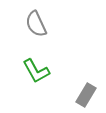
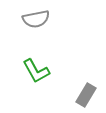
gray semicircle: moved 5 px up; rotated 76 degrees counterclockwise
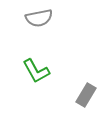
gray semicircle: moved 3 px right, 1 px up
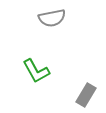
gray semicircle: moved 13 px right
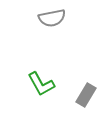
green L-shape: moved 5 px right, 13 px down
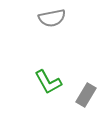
green L-shape: moved 7 px right, 2 px up
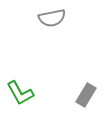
green L-shape: moved 28 px left, 11 px down
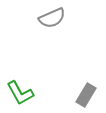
gray semicircle: rotated 12 degrees counterclockwise
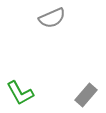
gray rectangle: rotated 10 degrees clockwise
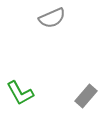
gray rectangle: moved 1 px down
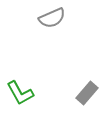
gray rectangle: moved 1 px right, 3 px up
